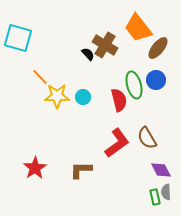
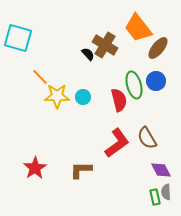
blue circle: moved 1 px down
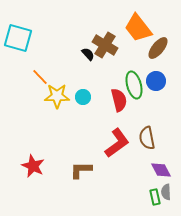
brown semicircle: rotated 20 degrees clockwise
red star: moved 2 px left, 2 px up; rotated 15 degrees counterclockwise
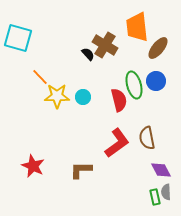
orange trapezoid: moved 1 px left, 1 px up; rotated 32 degrees clockwise
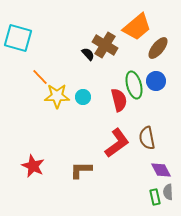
orange trapezoid: rotated 124 degrees counterclockwise
gray semicircle: moved 2 px right
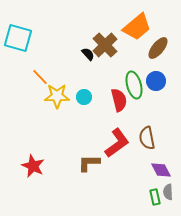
brown cross: rotated 15 degrees clockwise
cyan circle: moved 1 px right
brown L-shape: moved 8 px right, 7 px up
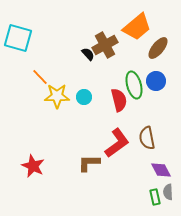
brown cross: rotated 15 degrees clockwise
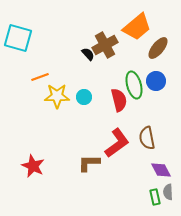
orange line: rotated 66 degrees counterclockwise
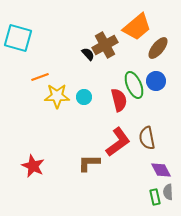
green ellipse: rotated 8 degrees counterclockwise
red L-shape: moved 1 px right, 1 px up
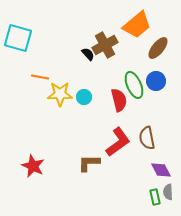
orange trapezoid: moved 2 px up
orange line: rotated 30 degrees clockwise
yellow star: moved 3 px right, 2 px up
